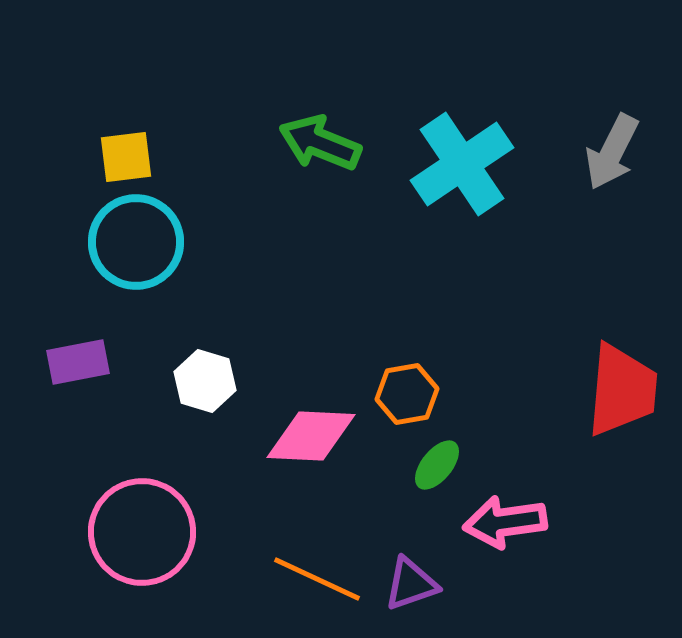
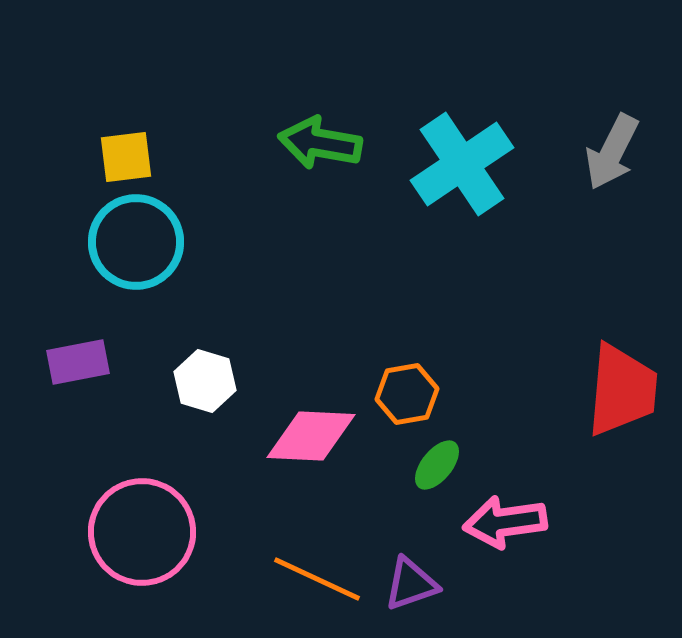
green arrow: rotated 12 degrees counterclockwise
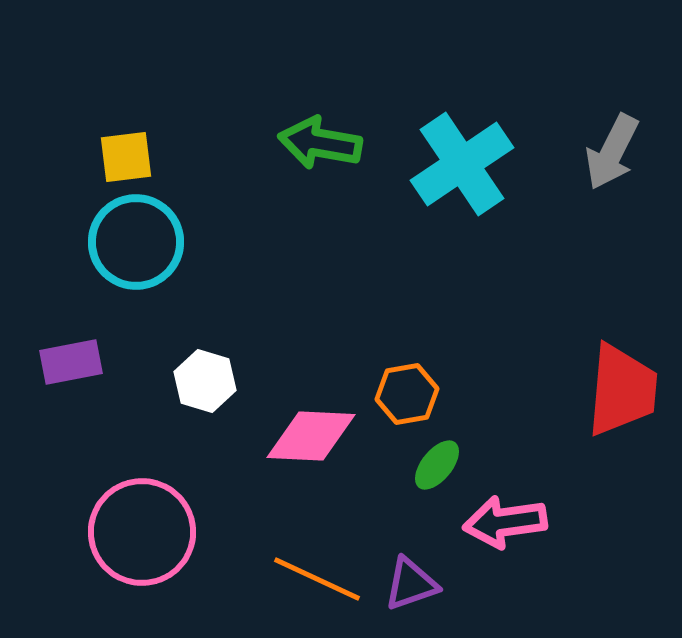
purple rectangle: moved 7 px left
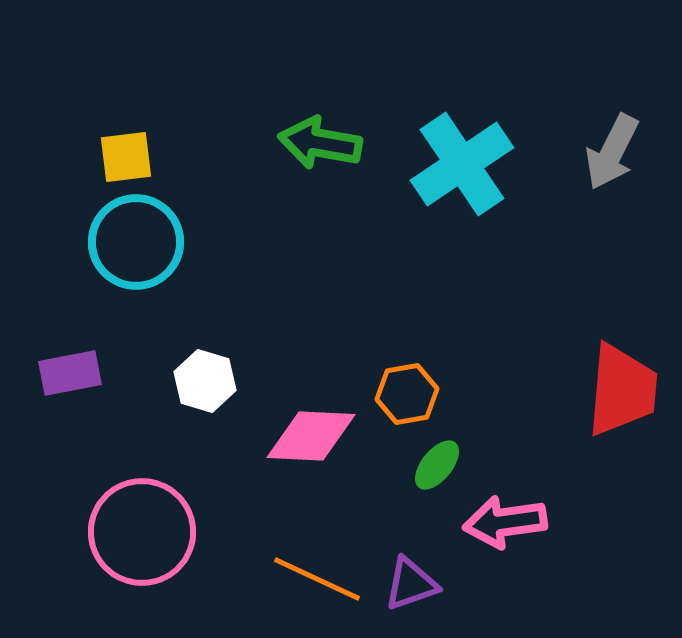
purple rectangle: moved 1 px left, 11 px down
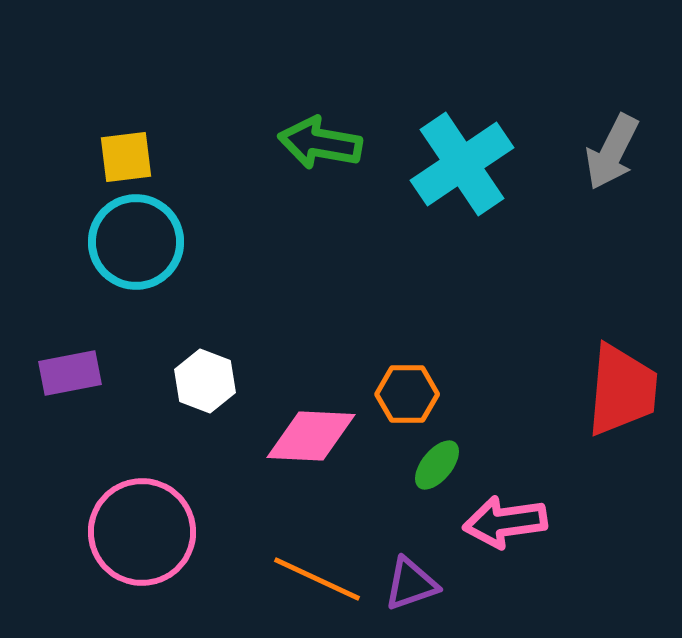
white hexagon: rotated 4 degrees clockwise
orange hexagon: rotated 10 degrees clockwise
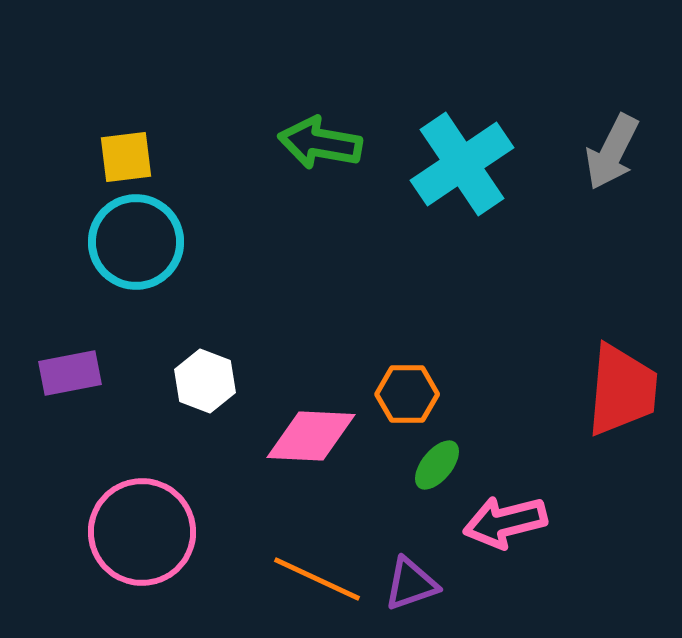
pink arrow: rotated 6 degrees counterclockwise
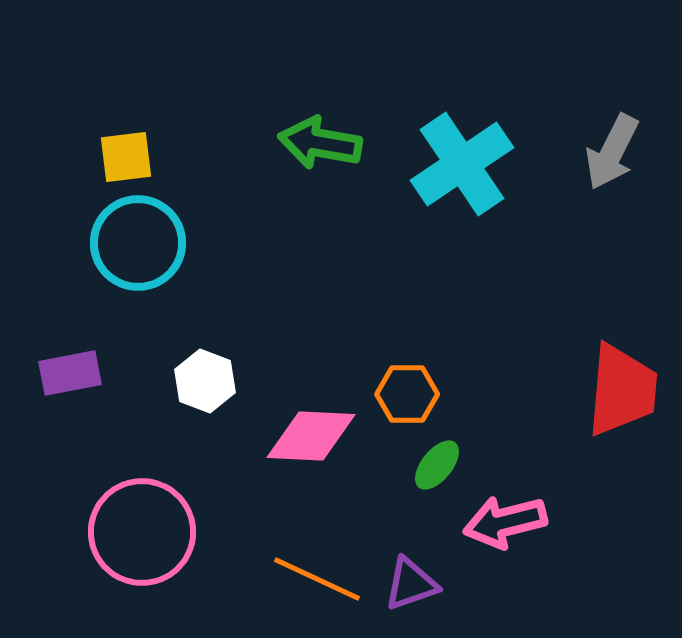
cyan circle: moved 2 px right, 1 px down
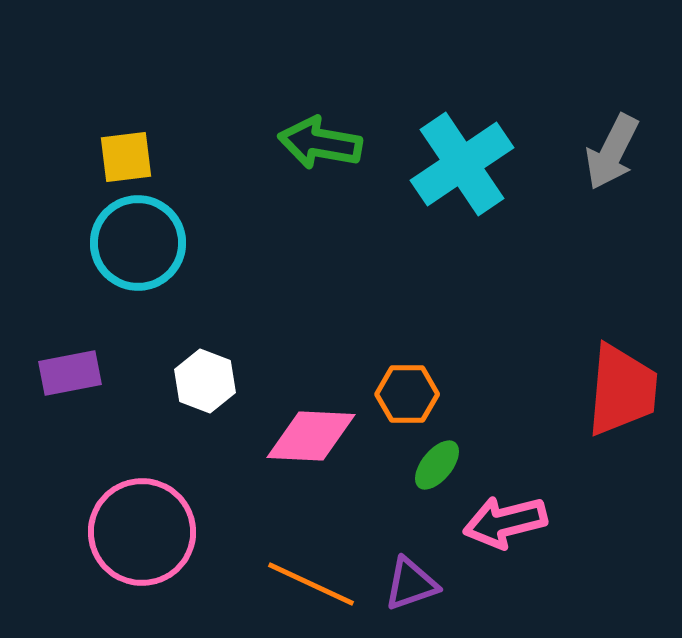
orange line: moved 6 px left, 5 px down
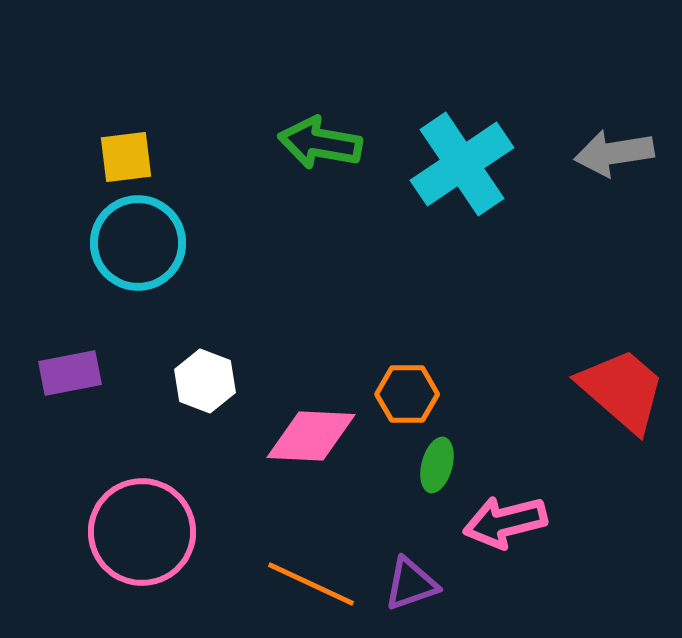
gray arrow: moved 2 px right, 1 px down; rotated 54 degrees clockwise
red trapezoid: rotated 54 degrees counterclockwise
green ellipse: rotated 24 degrees counterclockwise
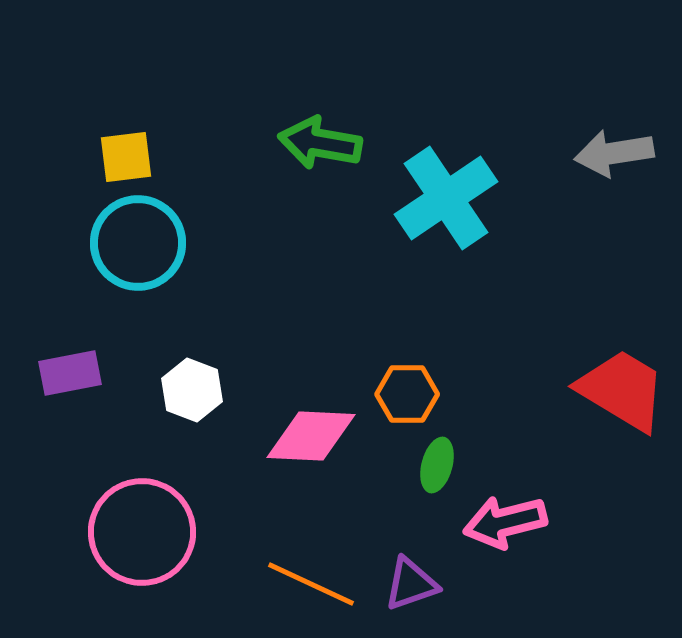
cyan cross: moved 16 px left, 34 px down
white hexagon: moved 13 px left, 9 px down
red trapezoid: rotated 10 degrees counterclockwise
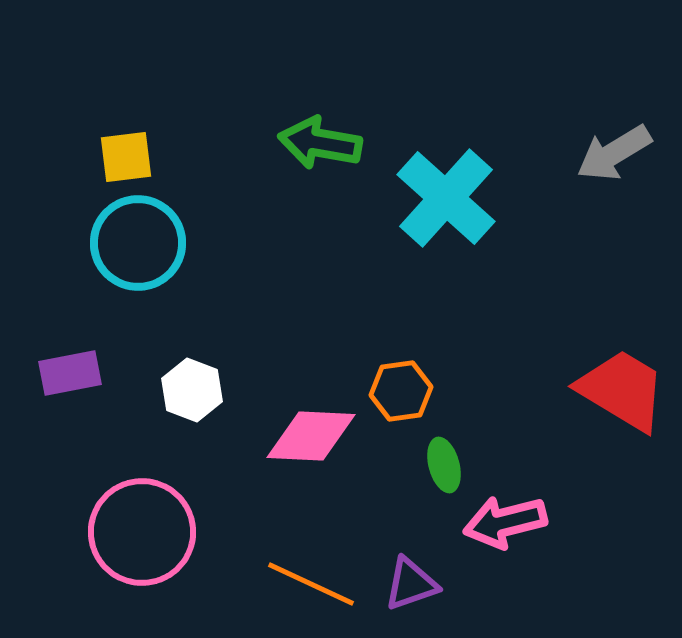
gray arrow: rotated 22 degrees counterclockwise
cyan cross: rotated 14 degrees counterclockwise
orange hexagon: moved 6 px left, 3 px up; rotated 8 degrees counterclockwise
green ellipse: moved 7 px right; rotated 30 degrees counterclockwise
